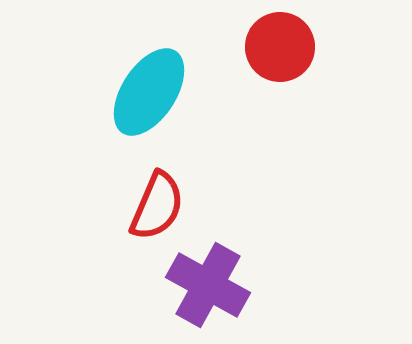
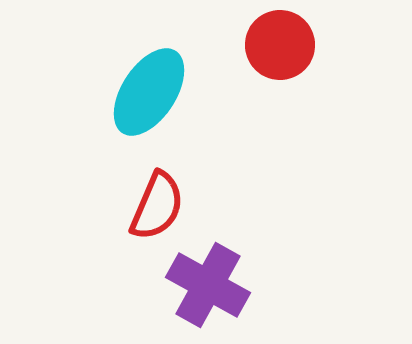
red circle: moved 2 px up
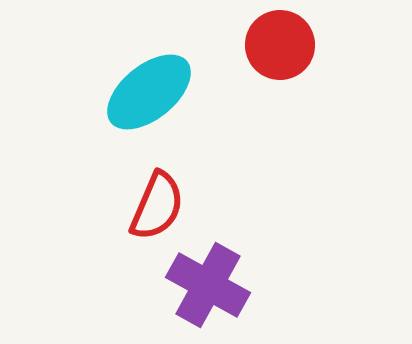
cyan ellipse: rotated 18 degrees clockwise
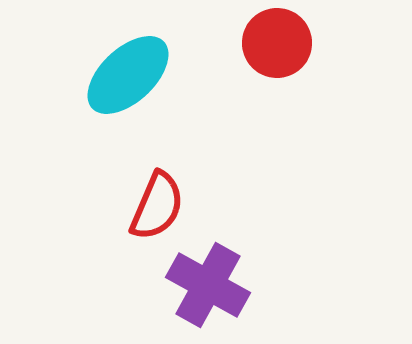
red circle: moved 3 px left, 2 px up
cyan ellipse: moved 21 px left, 17 px up; rotated 4 degrees counterclockwise
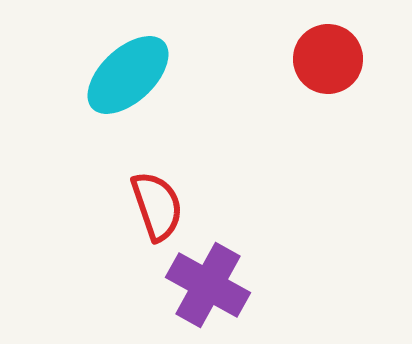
red circle: moved 51 px right, 16 px down
red semicircle: rotated 42 degrees counterclockwise
